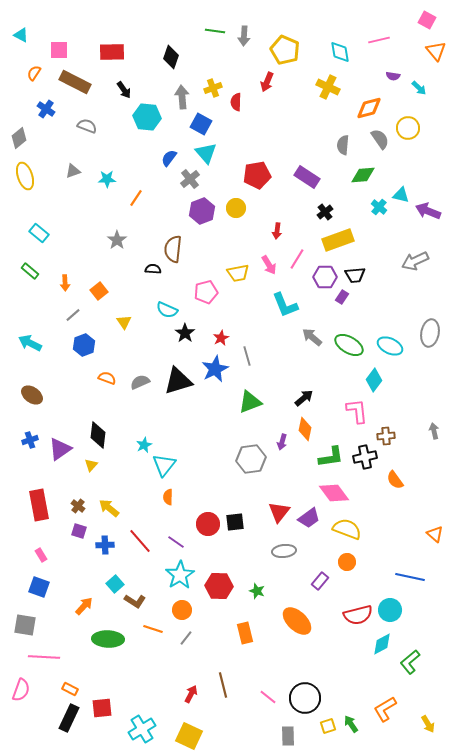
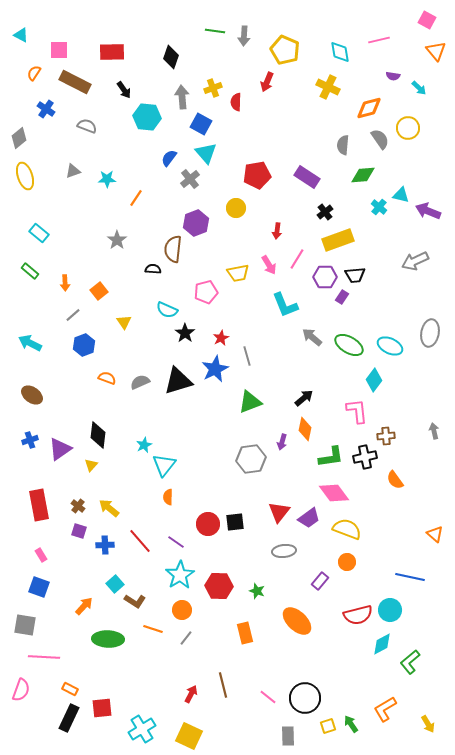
purple hexagon at (202, 211): moved 6 px left, 12 px down
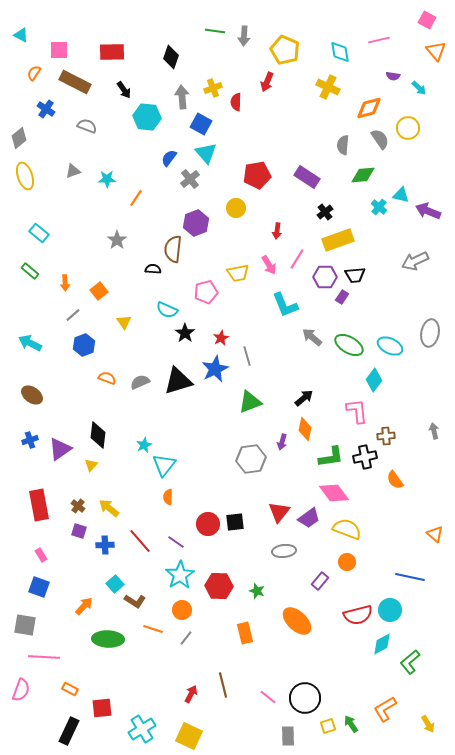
black rectangle at (69, 718): moved 13 px down
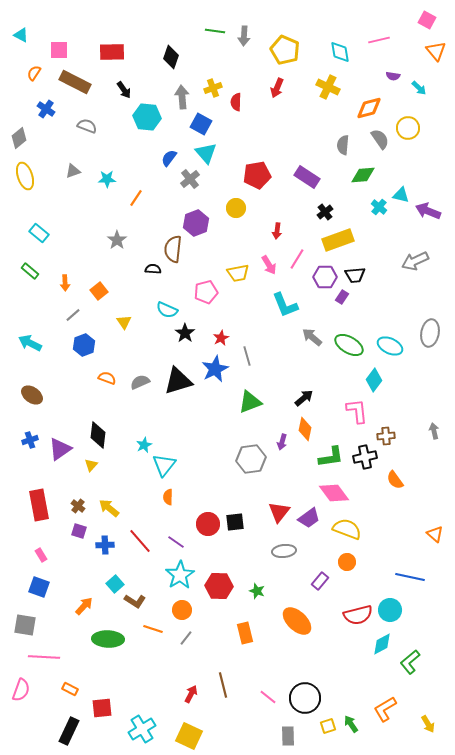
red arrow at (267, 82): moved 10 px right, 6 px down
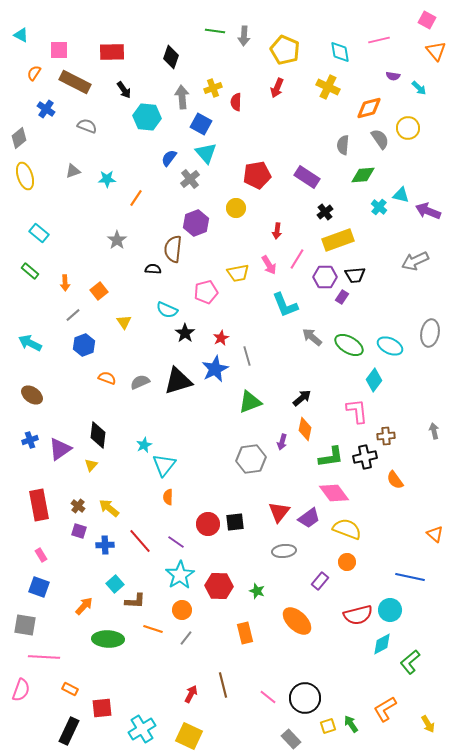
black arrow at (304, 398): moved 2 px left
brown L-shape at (135, 601): rotated 30 degrees counterclockwise
gray rectangle at (288, 736): moved 3 px right, 3 px down; rotated 42 degrees counterclockwise
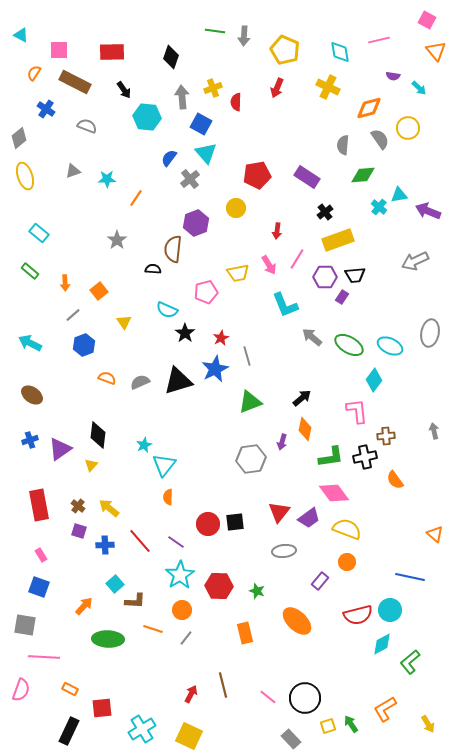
cyan triangle at (401, 195): moved 2 px left; rotated 24 degrees counterclockwise
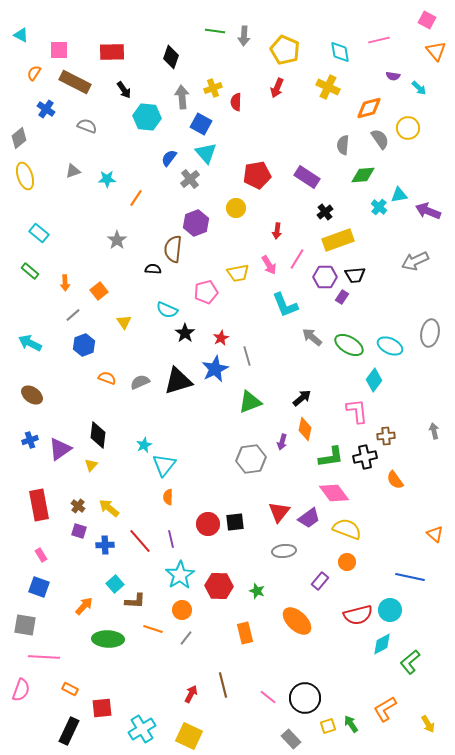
purple line at (176, 542): moved 5 px left, 3 px up; rotated 42 degrees clockwise
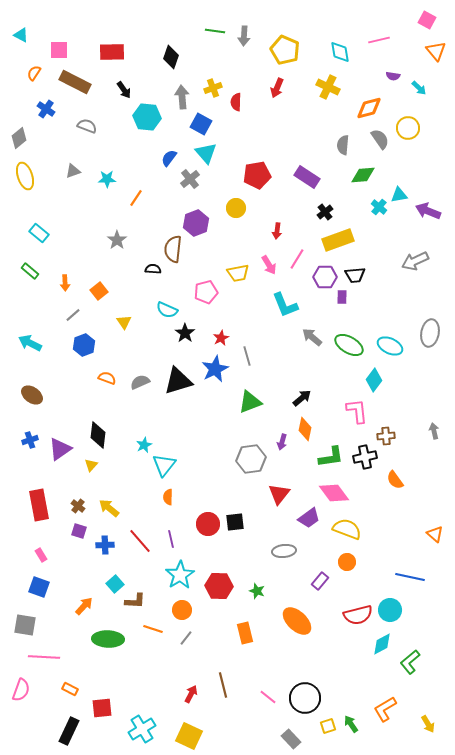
purple rectangle at (342, 297): rotated 32 degrees counterclockwise
red triangle at (279, 512): moved 18 px up
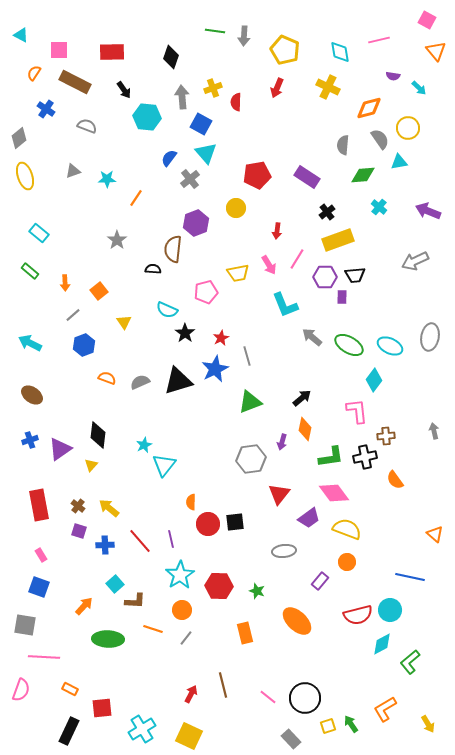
cyan triangle at (399, 195): moved 33 px up
black cross at (325, 212): moved 2 px right
gray ellipse at (430, 333): moved 4 px down
orange semicircle at (168, 497): moved 23 px right, 5 px down
